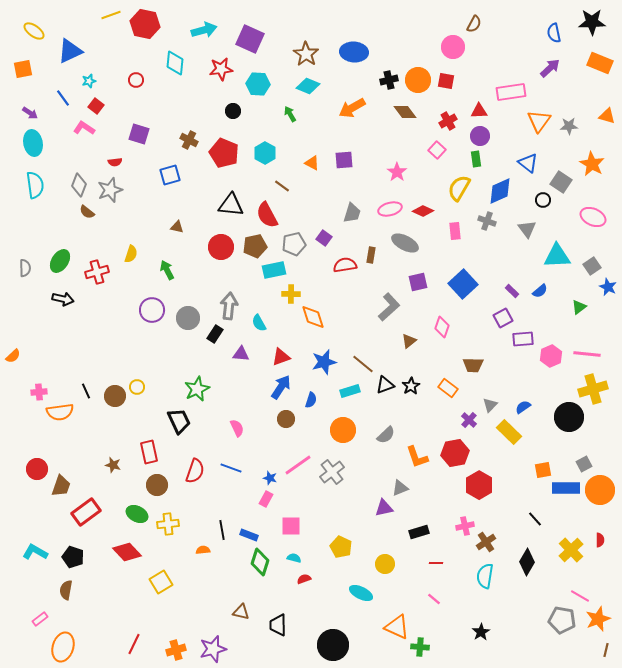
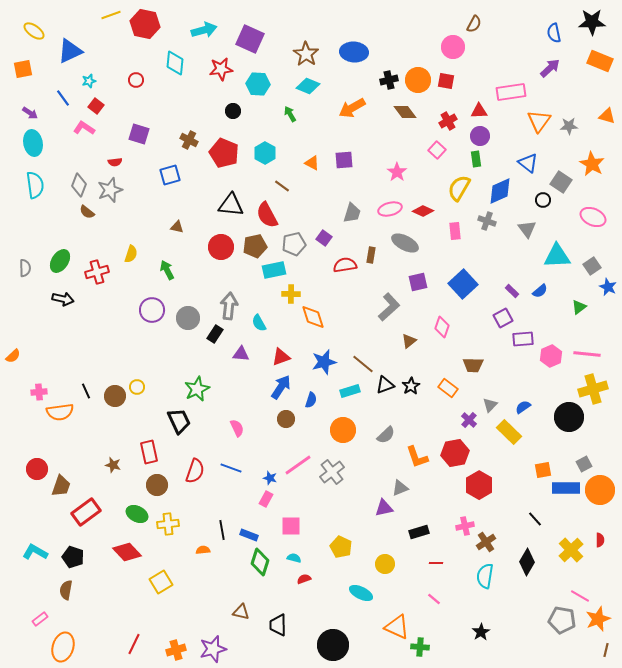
orange rectangle at (600, 63): moved 2 px up
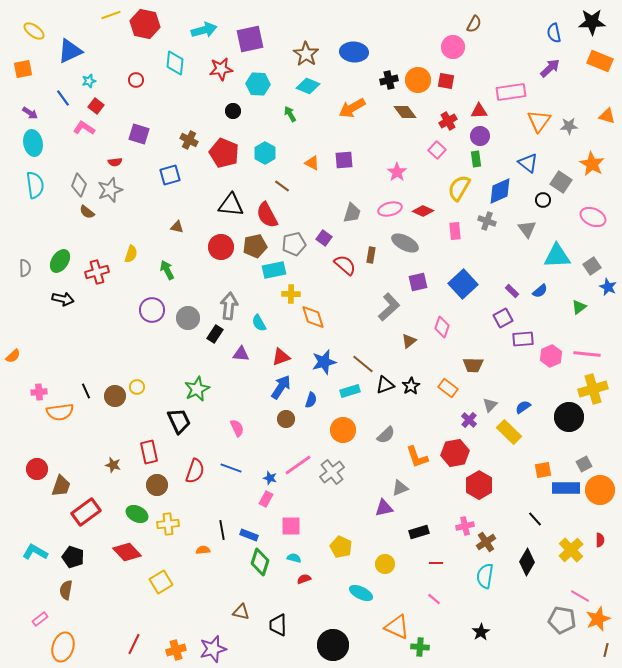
purple square at (250, 39): rotated 36 degrees counterclockwise
red semicircle at (345, 265): rotated 50 degrees clockwise
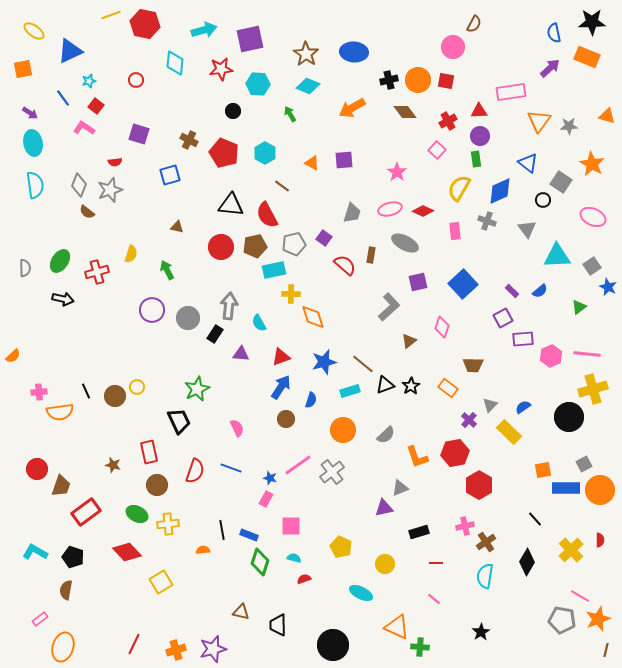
orange rectangle at (600, 61): moved 13 px left, 4 px up
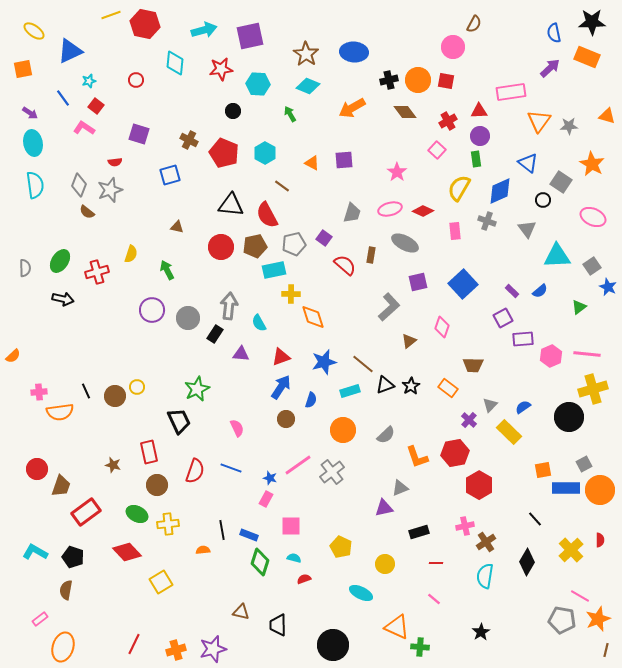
purple square at (250, 39): moved 3 px up
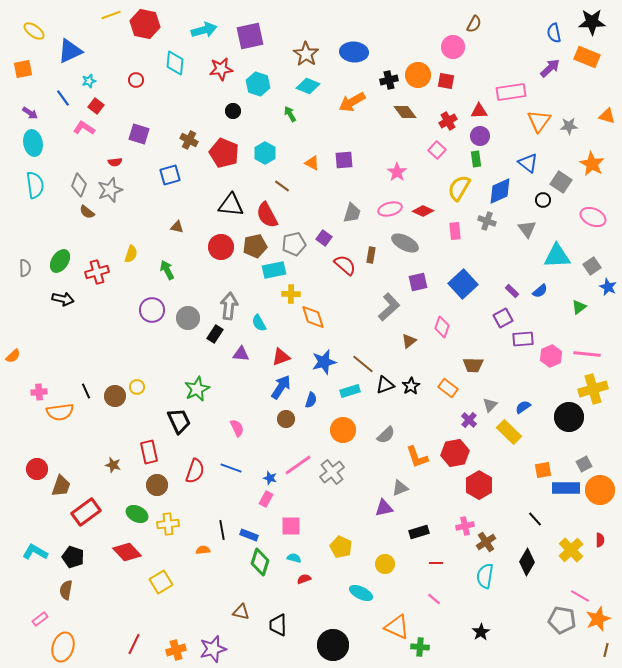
orange circle at (418, 80): moved 5 px up
cyan hexagon at (258, 84): rotated 15 degrees clockwise
orange arrow at (352, 108): moved 6 px up
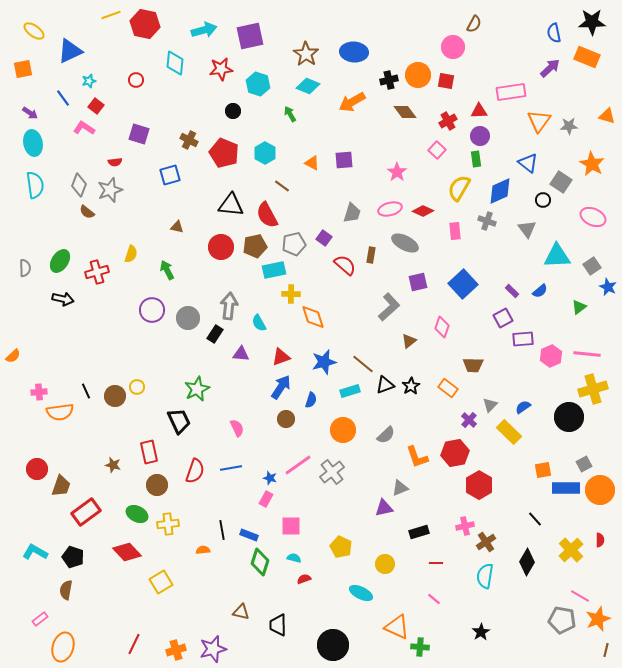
blue line at (231, 468): rotated 30 degrees counterclockwise
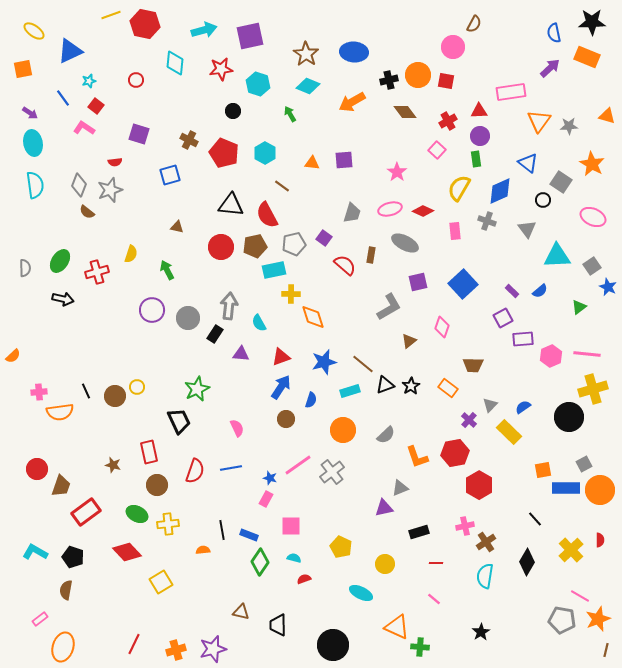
orange triangle at (312, 163): rotated 21 degrees counterclockwise
gray L-shape at (389, 307): rotated 12 degrees clockwise
green diamond at (260, 562): rotated 16 degrees clockwise
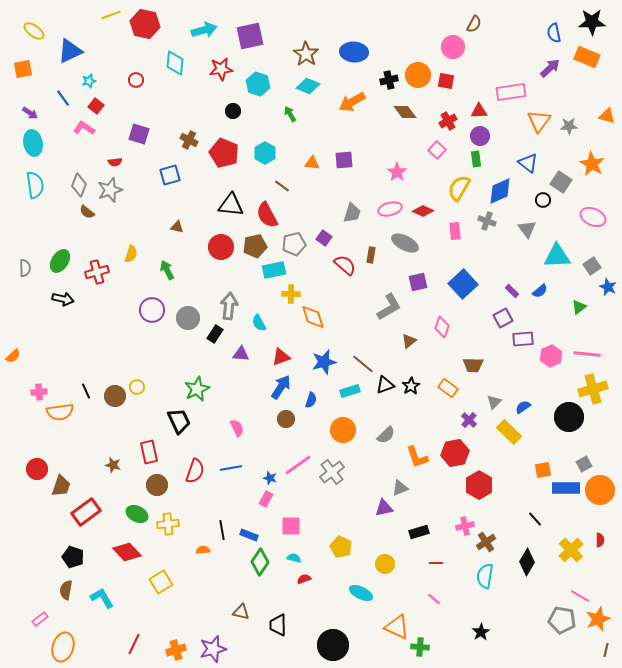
gray triangle at (490, 405): moved 4 px right, 3 px up
cyan L-shape at (35, 552): moved 67 px right, 46 px down; rotated 30 degrees clockwise
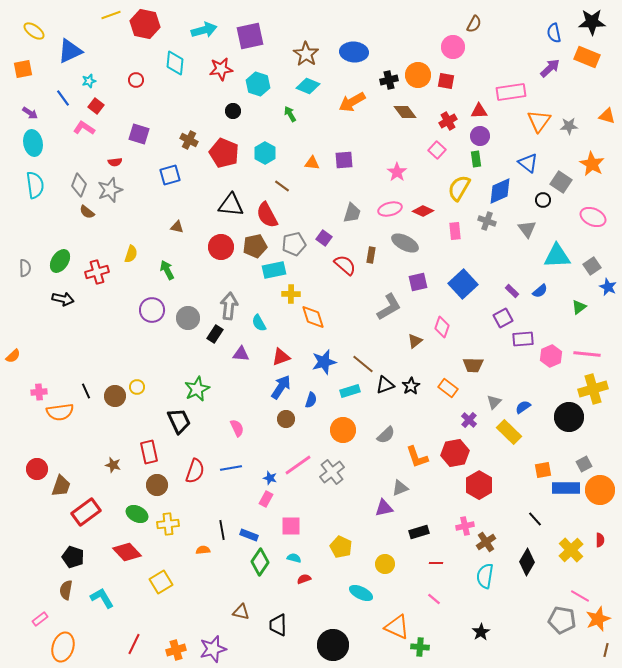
brown triangle at (409, 341): moved 6 px right
